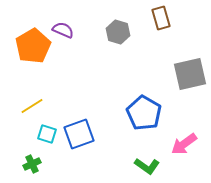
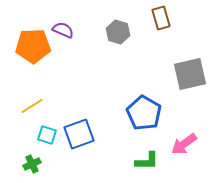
orange pentagon: rotated 28 degrees clockwise
cyan square: moved 1 px down
green L-shape: moved 5 px up; rotated 35 degrees counterclockwise
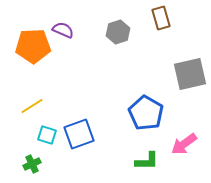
gray hexagon: rotated 25 degrees clockwise
blue pentagon: moved 2 px right
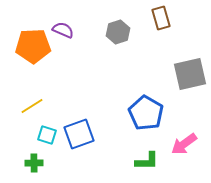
green cross: moved 2 px right, 1 px up; rotated 24 degrees clockwise
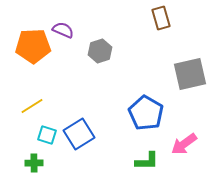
gray hexagon: moved 18 px left, 19 px down
blue square: rotated 12 degrees counterclockwise
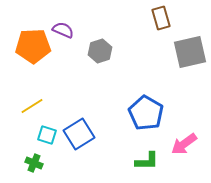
gray square: moved 22 px up
green cross: rotated 24 degrees clockwise
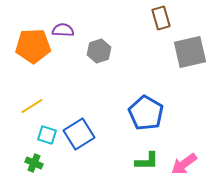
purple semicircle: rotated 20 degrees counterclockwise
gray hexagon: moved 1 px left
pink arrow: moved 20 px down
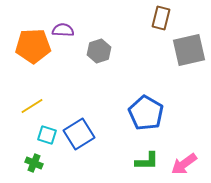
brown rectangle: rotated 30 degrees clockwise
gray square: moved 1 px left, 2 px up
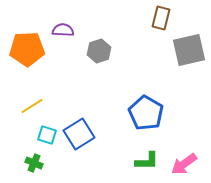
orange pentagon: moved 6 px left, 3 px down
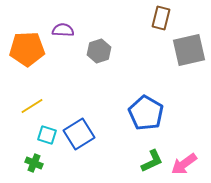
green L-shape: moved 5 px right; rotated 25 degrees counterclockwise
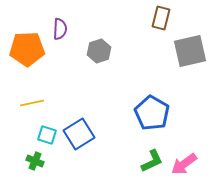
purple semicircle: moved 3 px left, 1 px up; rotated 90 degrees clockwise
gray square: moved 1 px right, 1 px down
yellow line: moved 3 px up; rotated 20 degrees clockwise
blue pentagon: moved 6 px right
green cross: moved 1 px right, 2 px up
